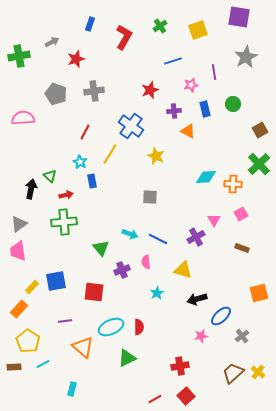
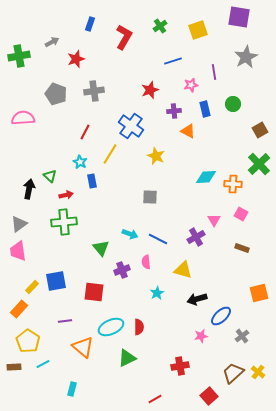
black arrow at (31, 189): moved 2 px left
pink square at (241, 214): rotated 32 degrees counterclockwise
red square at (186, 396): moved 23 px right
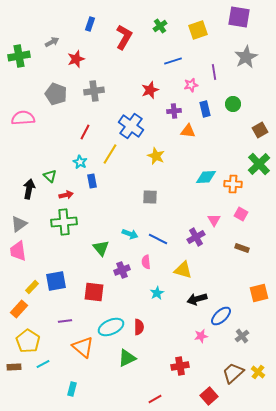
orange triangle at (188, 131): rotated 21 degrees counterclockwise
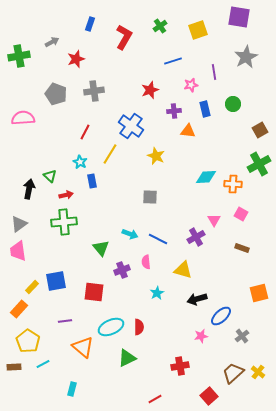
green cross at (259, 164): rotated 15 degrees clockwise
